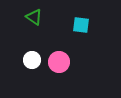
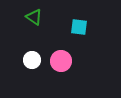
cyan square: moved 2 px left, 2 px down
pink circle: moved 2 px right, 1 px up
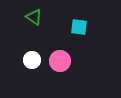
pink circle: moved 1 px left
